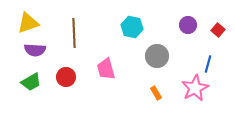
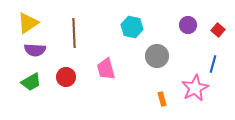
yellow triangle: rotated 15 degrees counterclockwise
blue line: moved 5 px right
orange rectangle: moved 6 px right, 6 px down; rotated 16 degrees clockwise
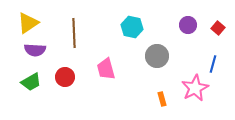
red square: moved 2 px up
red circle: moved 1 px left
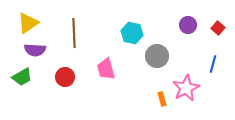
cyan hexagon: moved 6 px down
green trapezoid: moved 9 px left, 5 px up
pink star: moved 9 px left
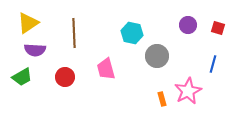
red square: rotated 24 degrees counterclockwise
pink star: moved 2 px right, 3 px down
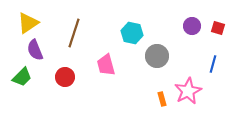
purple circle: moved 4 px right, 1 px down
brown line: rotated 20 degrees clockwise
purple semicircle: rotated 65 degrees clockwise
pink trapezoid: moved 4 px up
green trapezoid: rotated 15 degrees counterclockwise
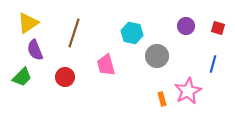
purple circle: moved 6 px left
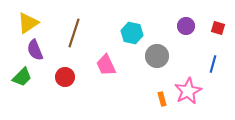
pink trapezoid: rotated 10 degrees counterclockwise
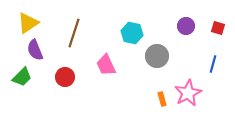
pink star: moved 2 px down
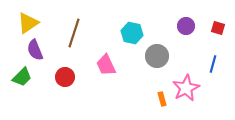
pink star: moved 2 px left, 5 px up
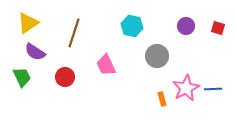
cyan hexagon: moved 7 px up
purple semicircle: moved 2 px down; rotated 35 degrees counterclockwise
blue line: moved 25 px down; rotated 72 degrees clockwise
green trapezoid: rotated 70 degrees counterclockwise
